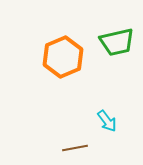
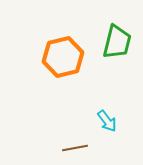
green trapezoid: rotated 63 degrees counterclockwise
orange hexagon: rotated 9 degrees clockwise
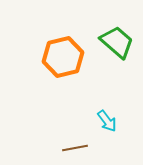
green trapezoid: rotated 63 degrees counterclockwise
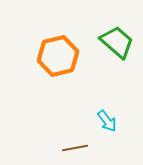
orange hexagon: moved 5 px left, 1 px up
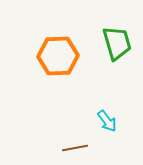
green trapezoid: moved 1 px down; rotated 33 degrees clockwise
orange hexagon: rotated 12 degrees clockwise
